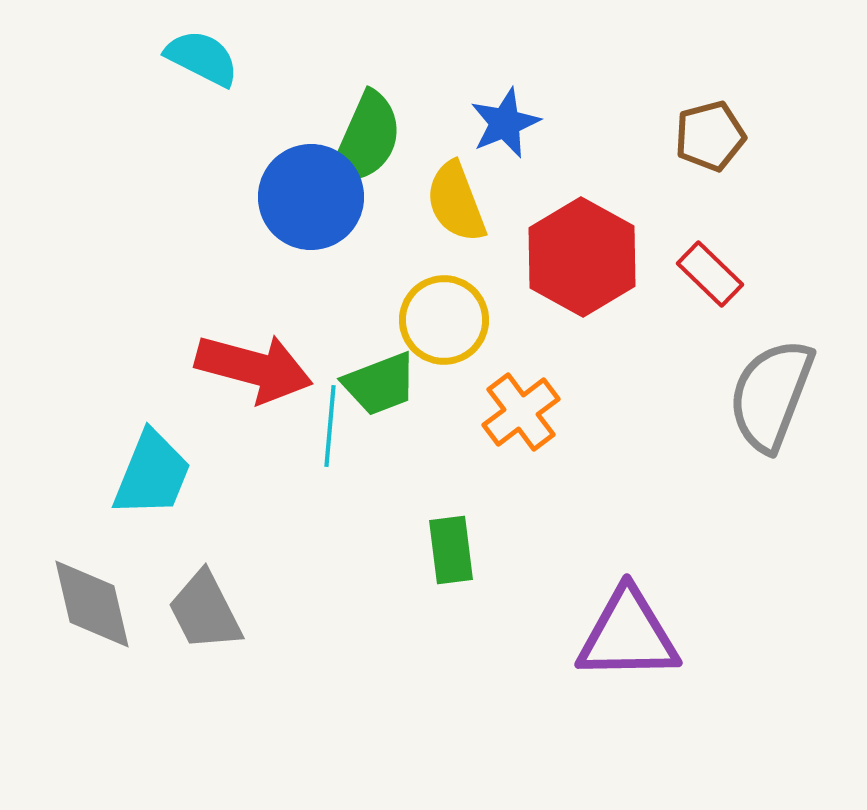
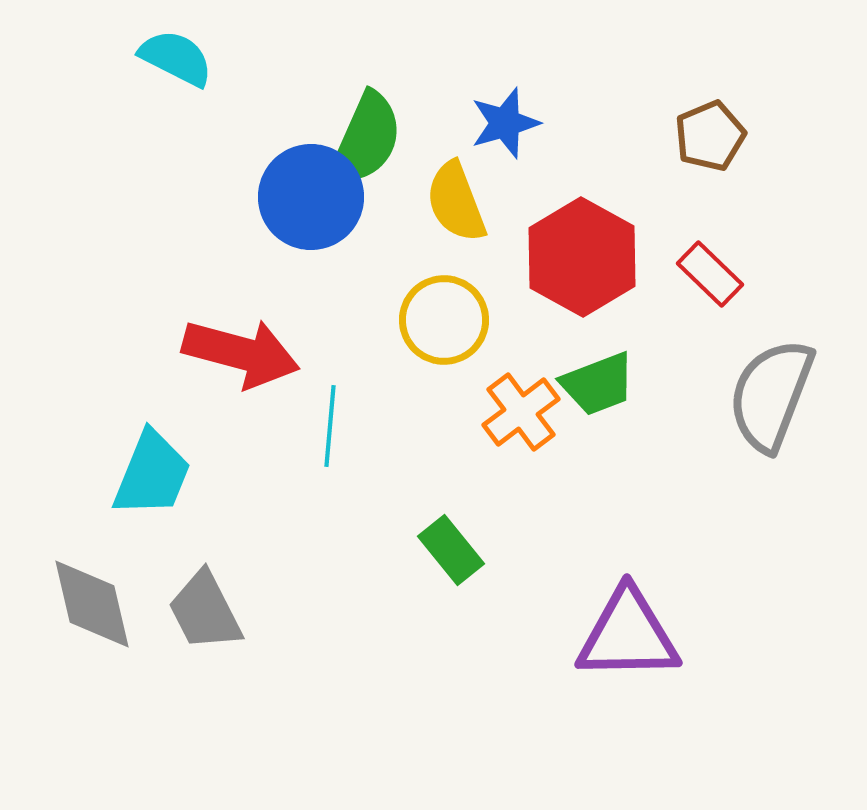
cyan semicircle: moved 26 px left
blue star: rotated 6 degrees clockwise
brown pentagon: rotated 8 degrees counterclockwise
red arrow: moved 13 px left, 15 px up
green trapezoid: moved 218 px right
green rectangle: rotated 32 degrees counterclockwise
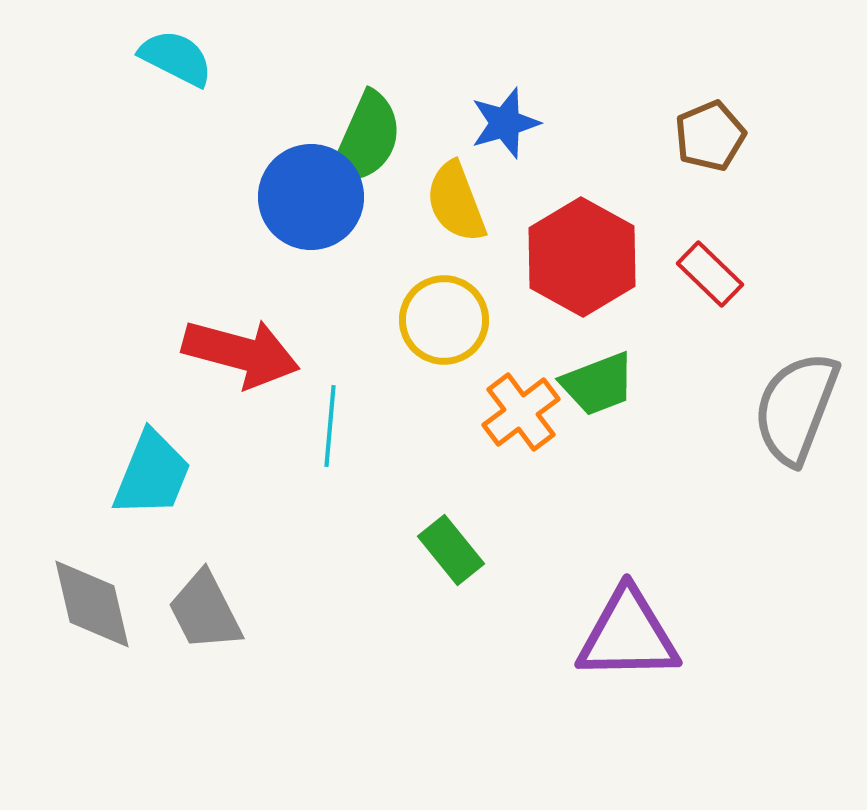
gray semicircle: moved 25 px right, 13 px down
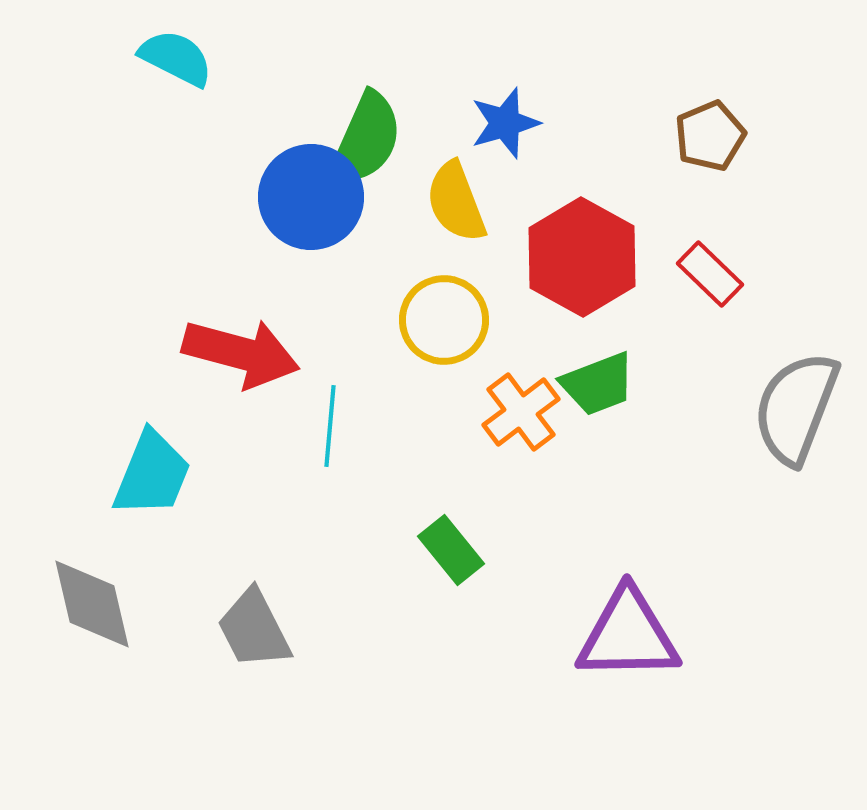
gray trapezoid: moved 49 px right, 18 px down
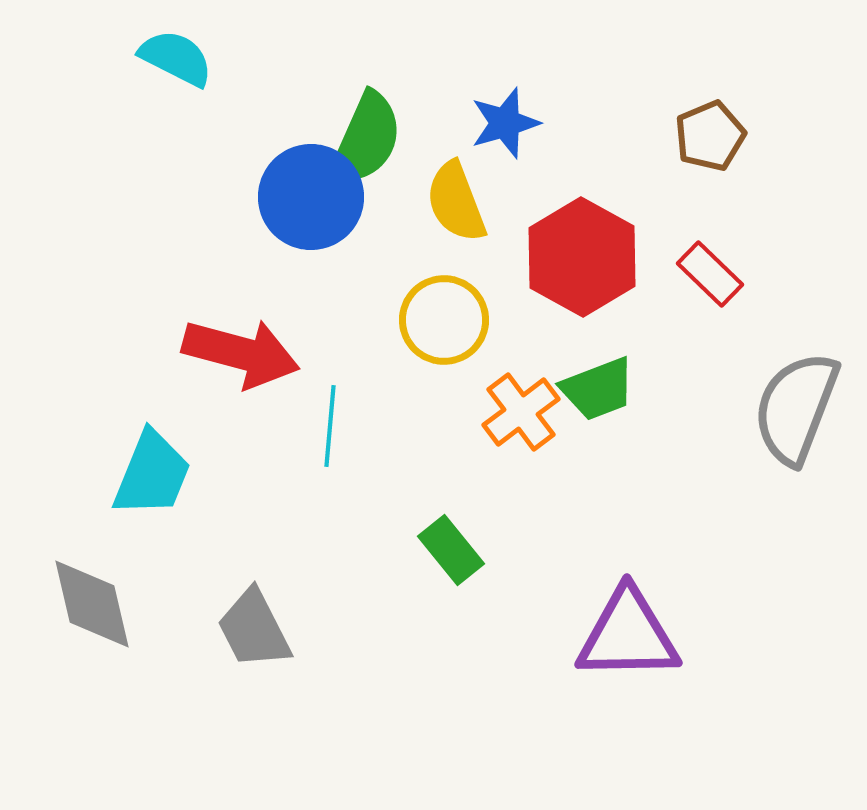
green trapezoid: moved 5 px down
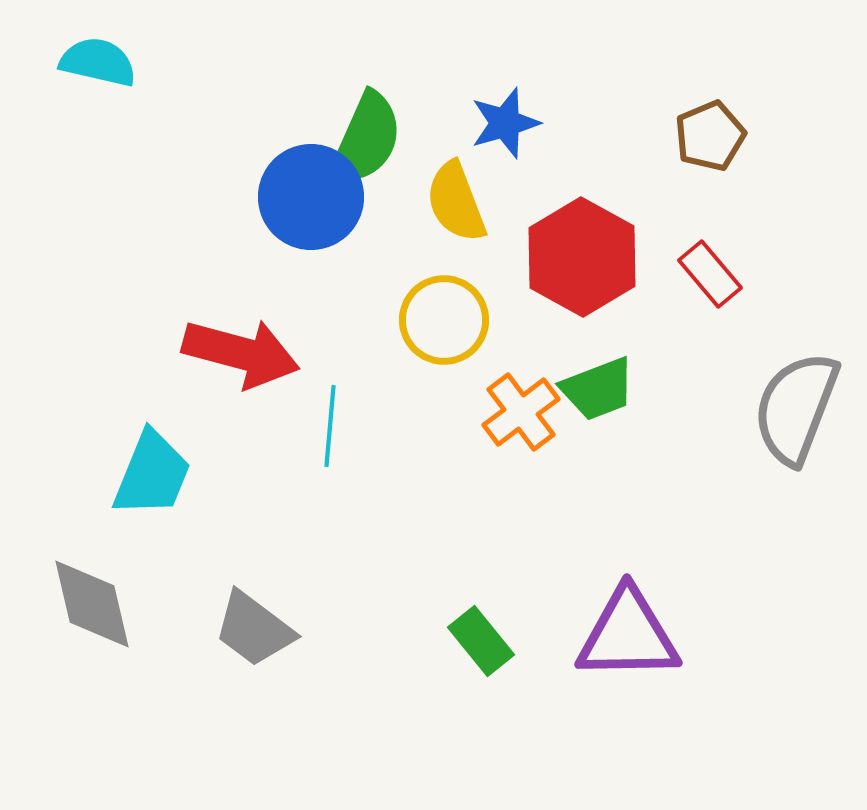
cyan semicircle: moved 78 px left, 4 px down; rotated 14 degrees counterclockwise
red rectangle: rotated 6 degrees clockwise
green rectangle: moved 30 px right, 91 px down
gray trapezoid: rotated 26 degrees counterclockwise
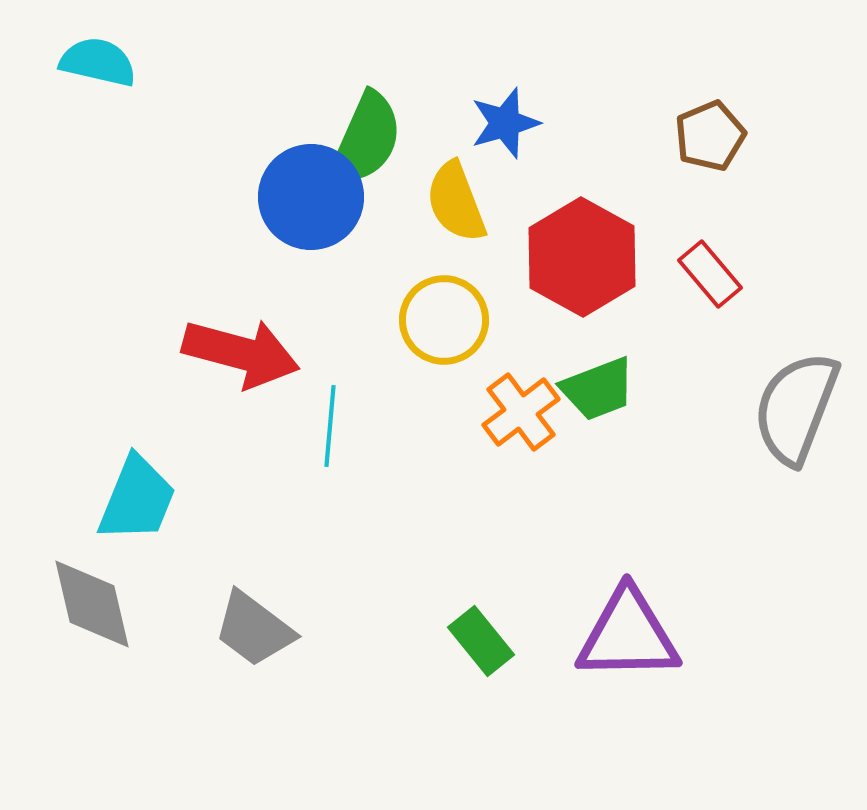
cyan trapezoid: moved 15 px left, 25 px down
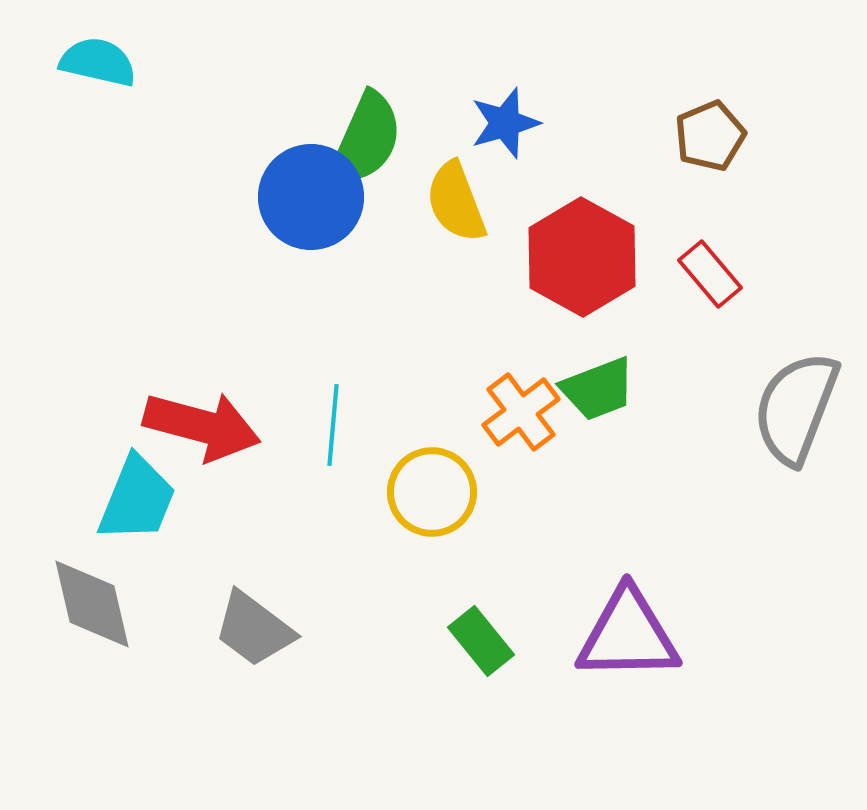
yellow circle: moved 12 px left, 172 px down
red arrow: moved 39 px left, 73 px down
cyan line: moved 3 px right, 1 px up
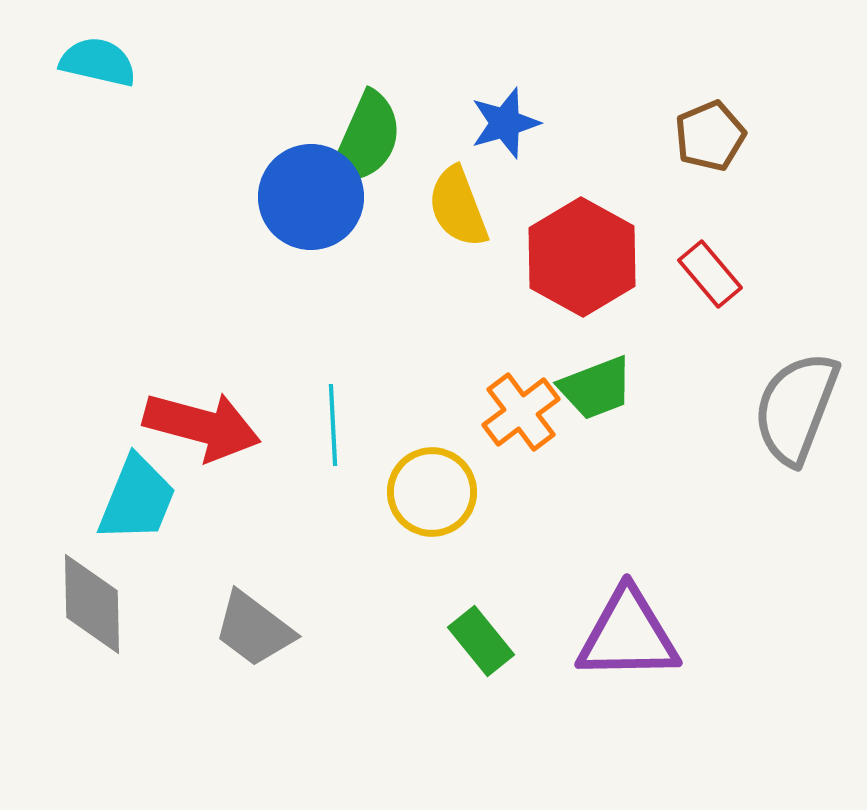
yellow semicircle: moved 2 px right, 5 px down
green trapezoid: moved 2 px left, 1 px up
cyan line: rotated 8 degrees counterclockwise
gray diamond: rotated 12 degrees clockwise
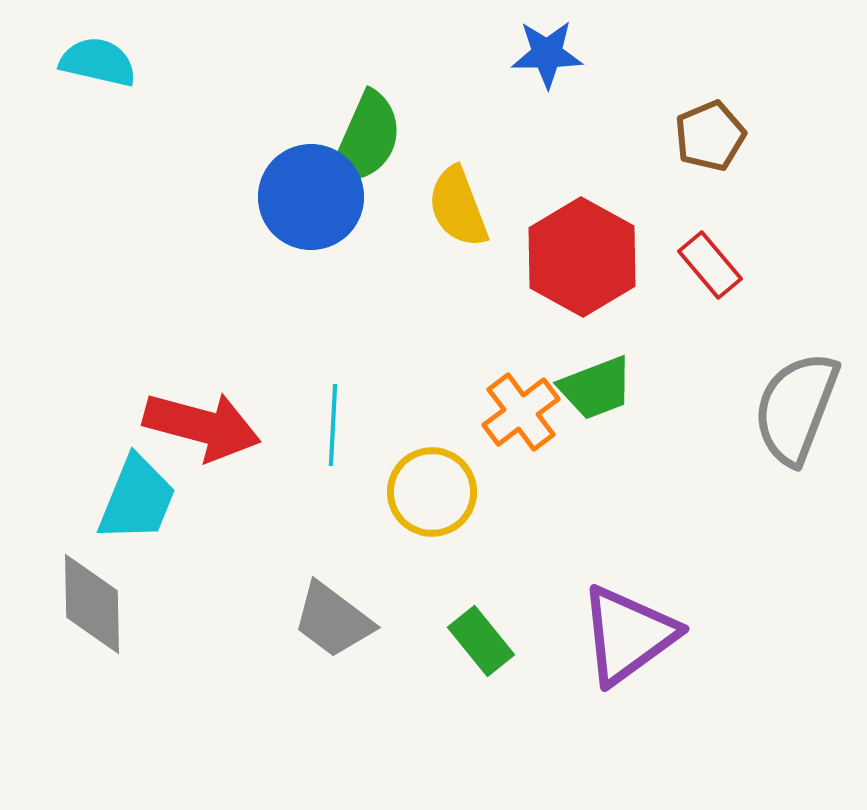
blue star: moved 42 px right, 69 px up; rotated 16 degrees clockwise
red rectangle: moved 9 px up
cyan line: rotated 6 degrees clockwise
gray trapezoid: moved 79 px right, 9 px up
purple triangle: rotated 35 degrees counterclockwise
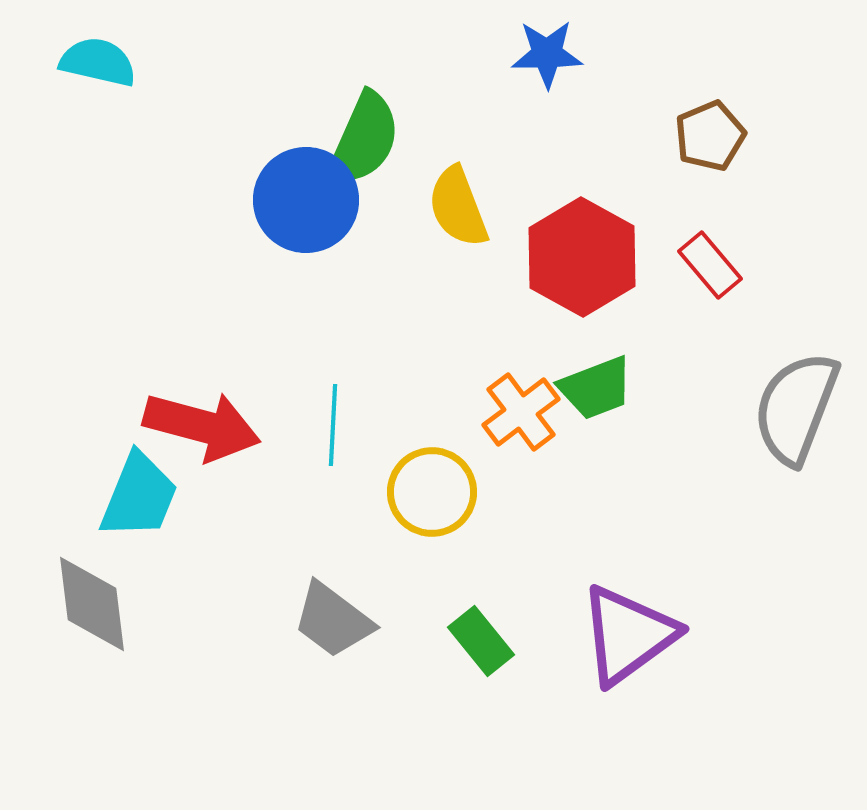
green semicircle: moved 2 px left
blue circle: moved 5 px left, 3 px down
cyan trapezoid: moved 2 px right, 3 px up
gray diamond: rotated 6 degrees counterclockwise
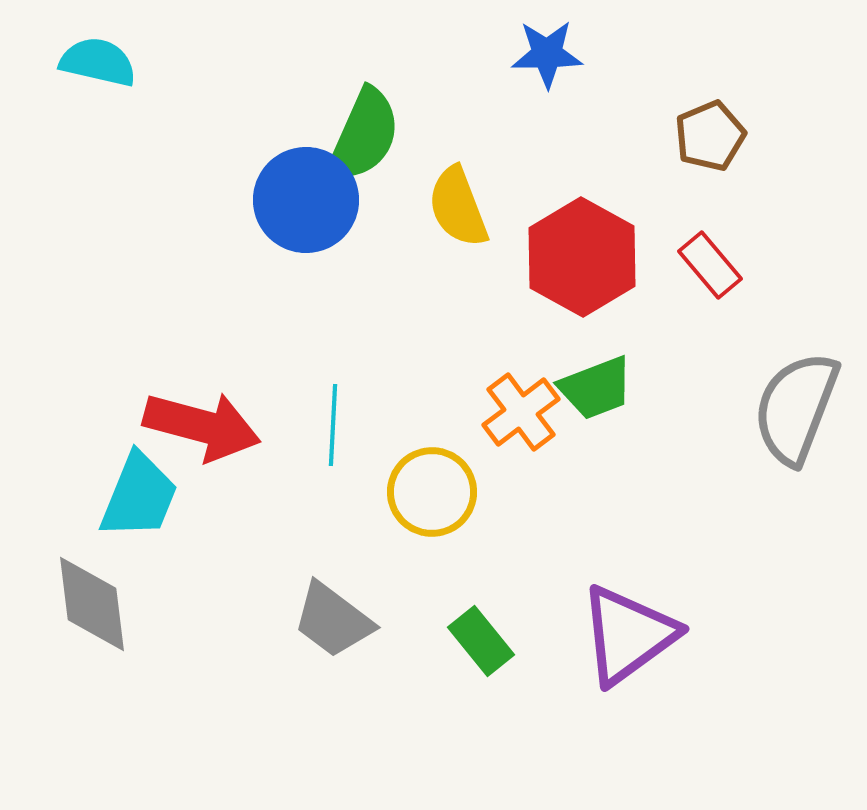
green semicircle: moved 4 px up
